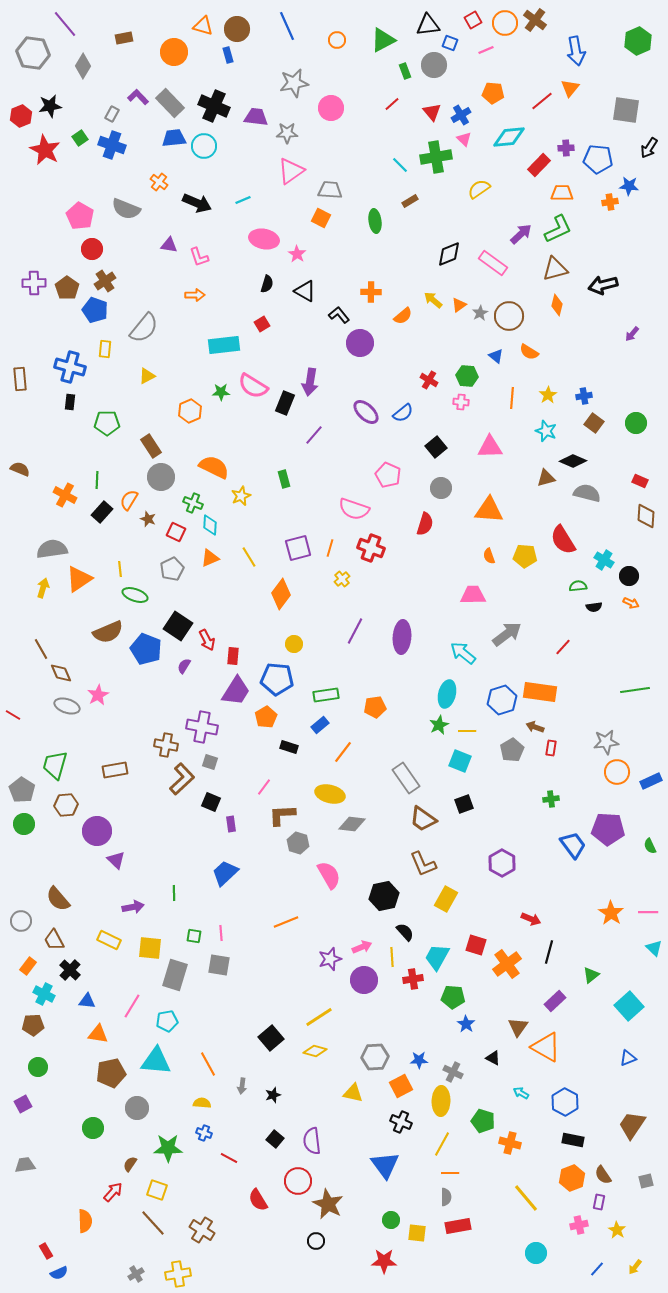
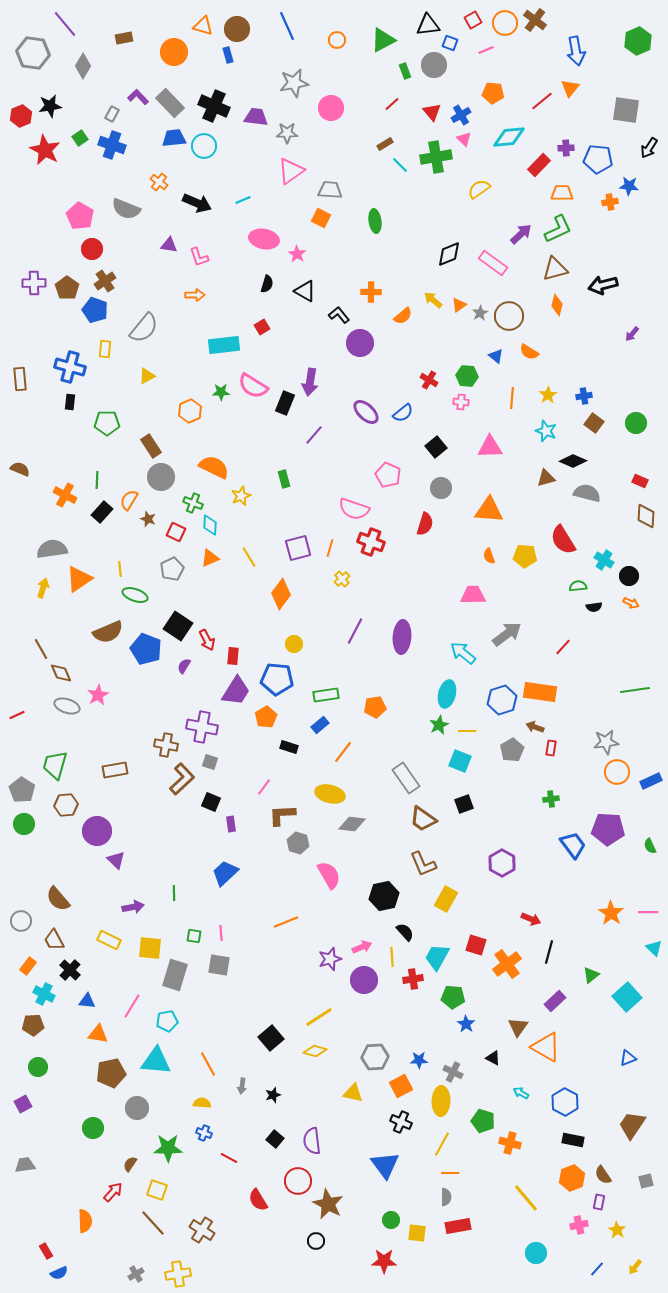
brown rectangle at (410, 201): moved 25 px left, 57 px up
red square at (262, 324): moved 3 px down
red cross at (371, 548): moved 6 px up
red line at (13, 715): moved 4 px right; rotated 56 degrees counterclockwise
cyan square at (629, 1006): moved 2 px left, 9 px up
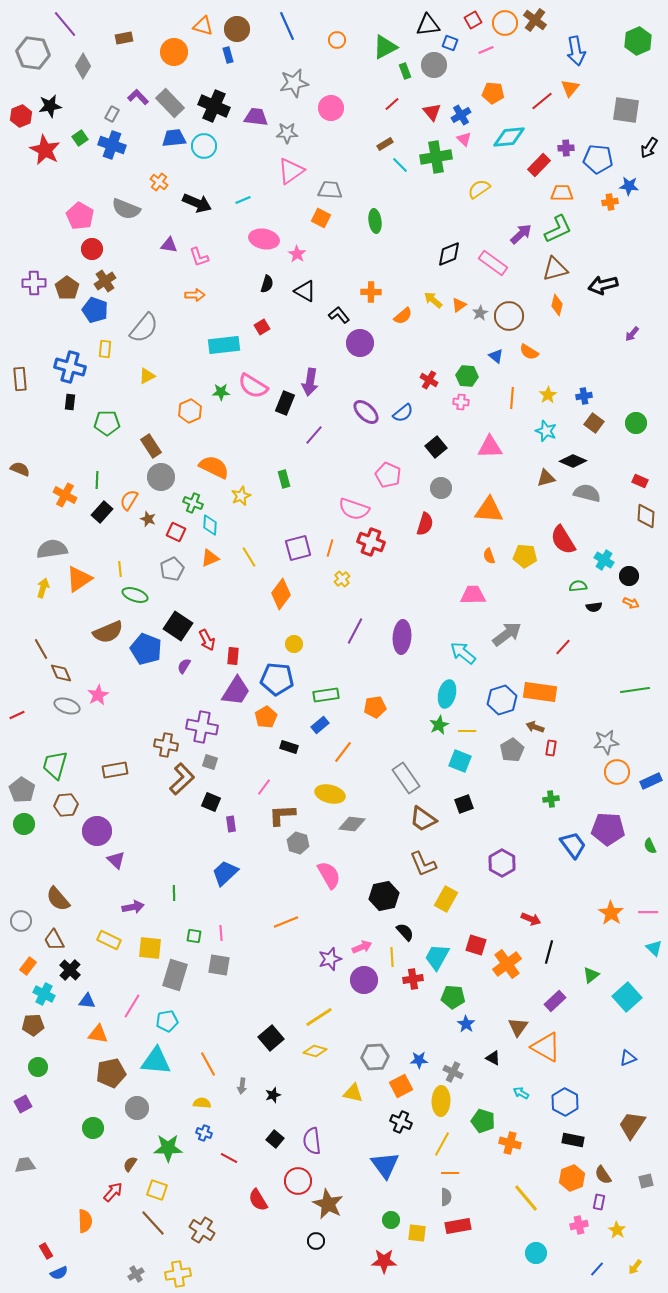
green triangle at (383, 40): moved 2 px right, 7 px down
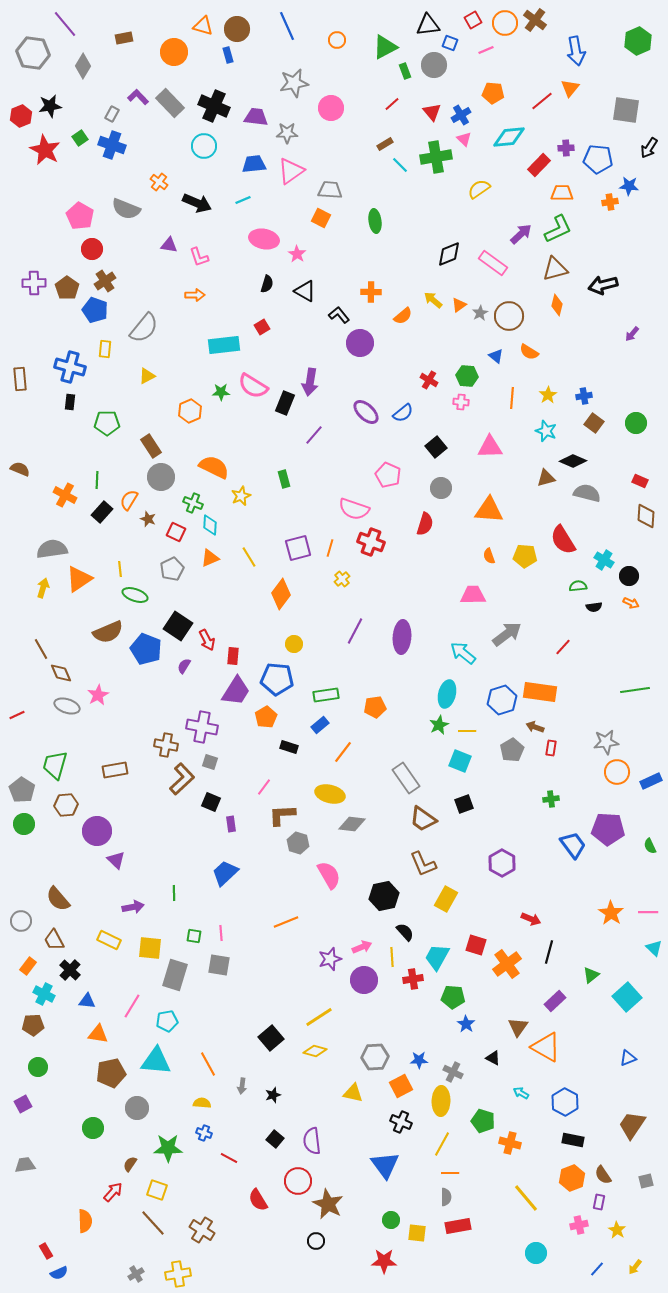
blue trapezoid at (174, 138): moved 80 px right, 26 px down
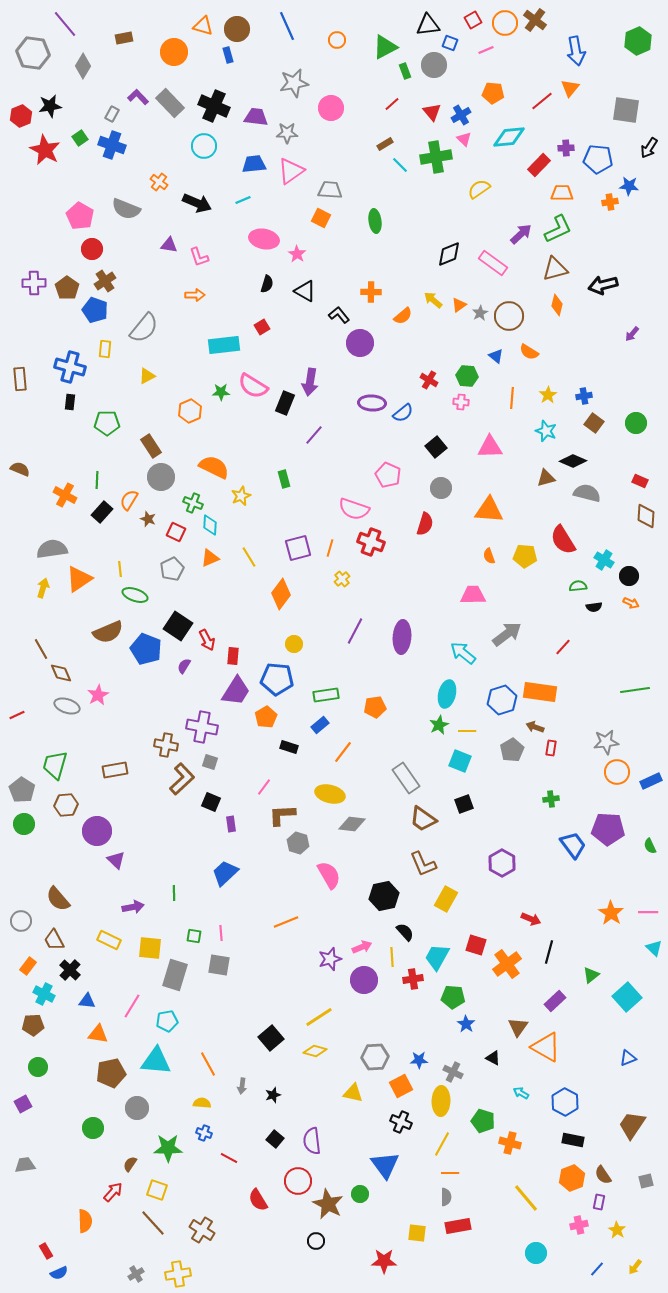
purple ellipse at (366, 412): moved 6 px right, 9 px up; rotated 40 degrees counterclockwise
green circle at (391, 1220): moved 31 px left, 26 px up
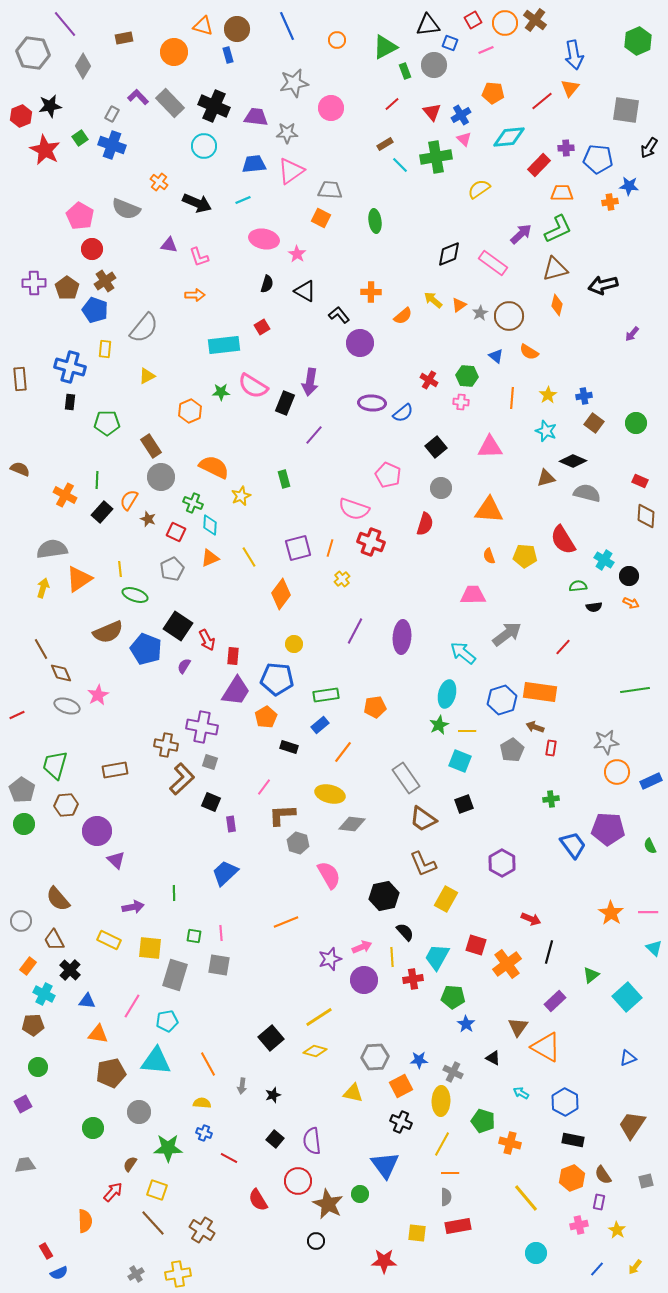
blue arrow at (576, 51): moved 2 px left, 4 px down
gray circle at (137, 1108): moved 2 px right, 4 px down
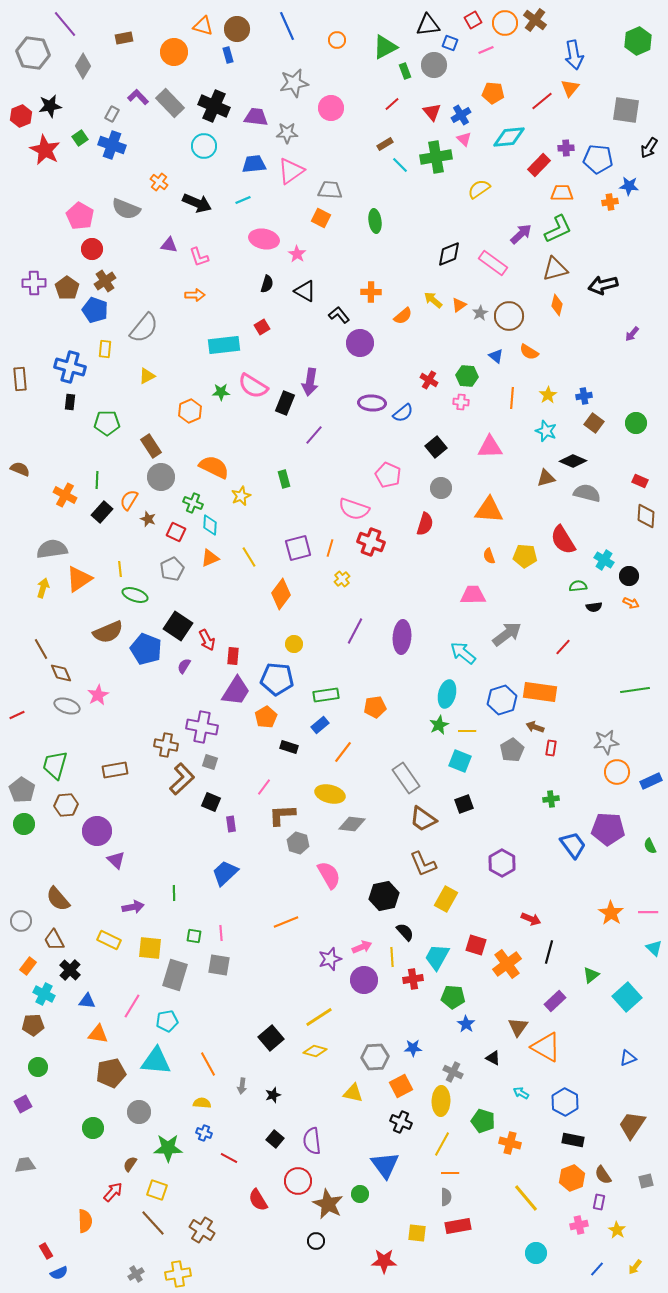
blue star at (419, 1060): moved 6 px left, 12 px up
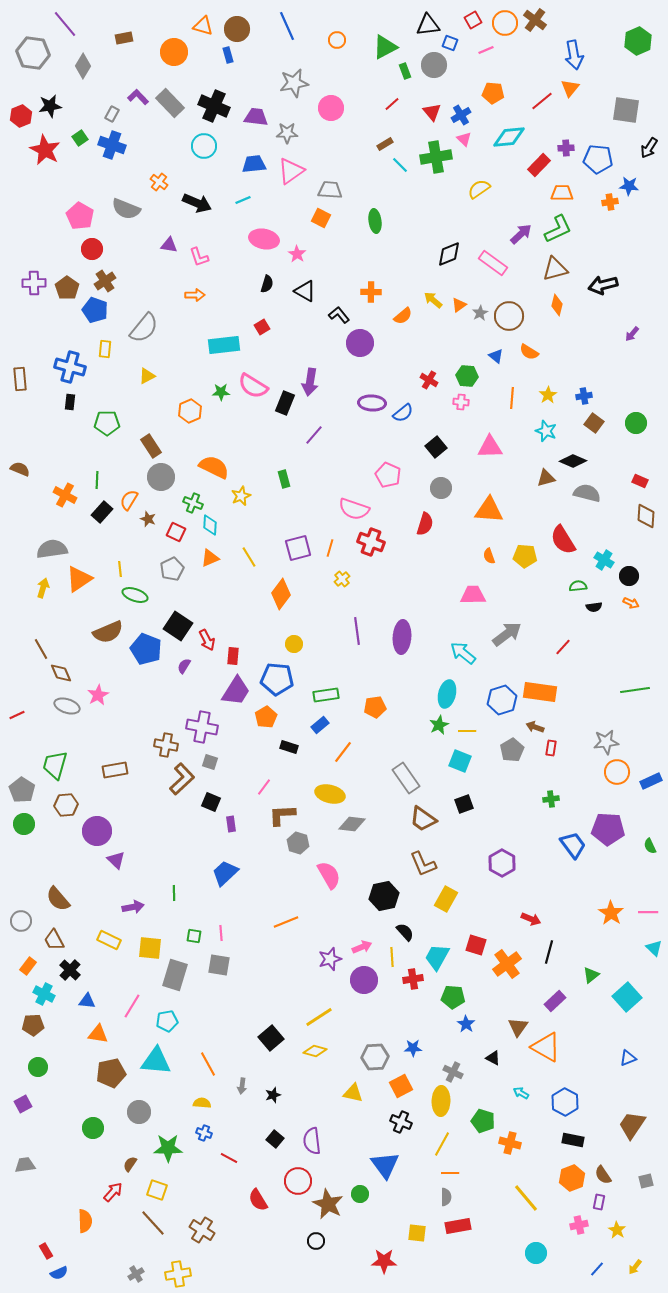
purple line at (355, 631): moved 2 px right; rotated 36 degrees counterclockwise
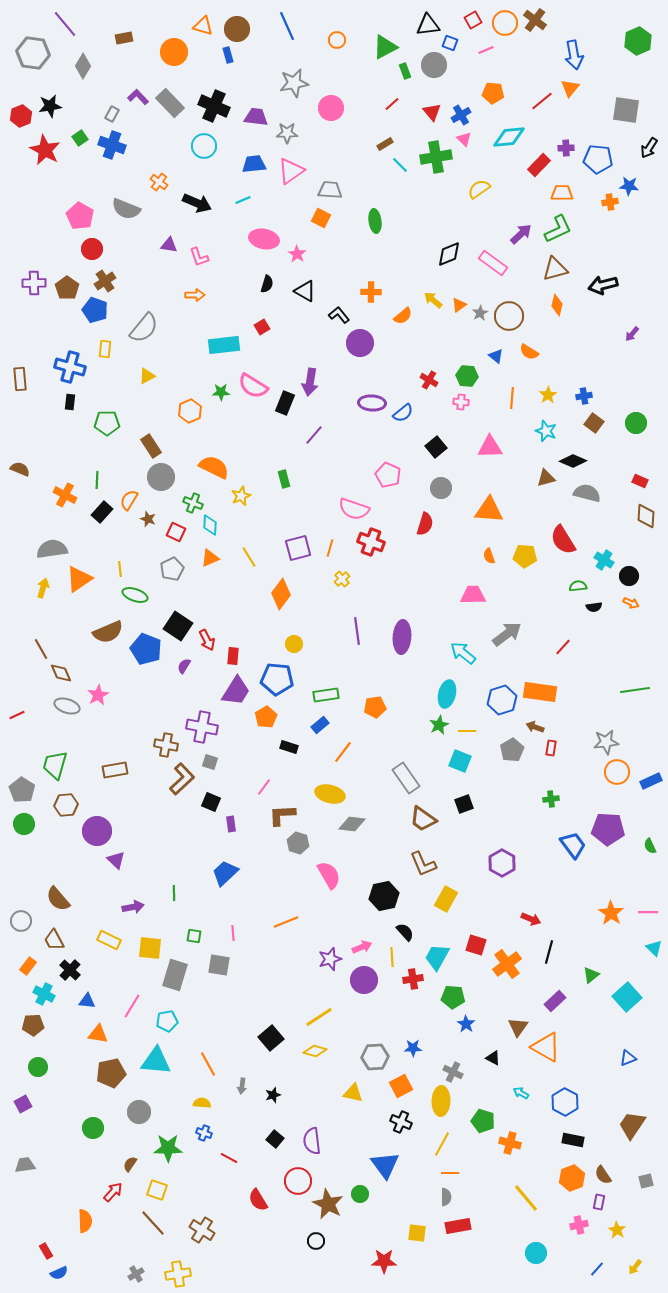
pink line at (221, 933): moved 12 px right
